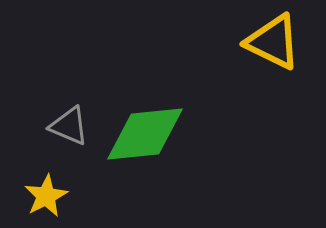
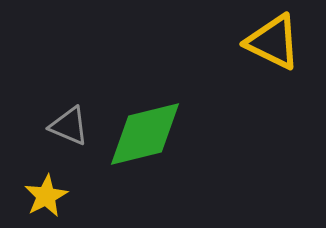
green diamond: rotated 8 degrees counterclockwise
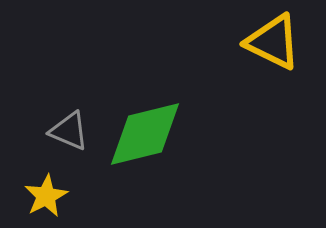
gray triangle: moved 5 px down
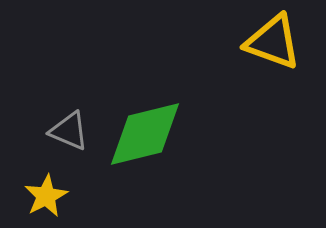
yellow triangle: rotated 6 degrees counterclockwise
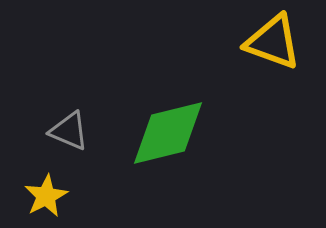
green diamond: moved 23 px right, 1 px up
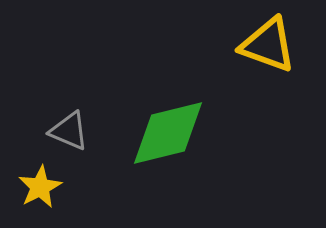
yellow triangle: moved 5 px left, 3 px down
yellow star: moved 6 px left, 9 px up
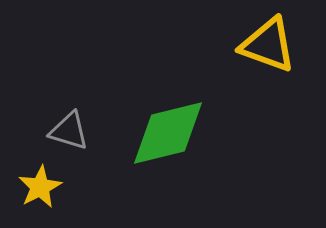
gray triangle: rotated 6 degrees counterclockwise
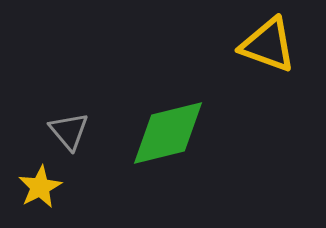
gray triangle: rotated 33 degrees clockwise
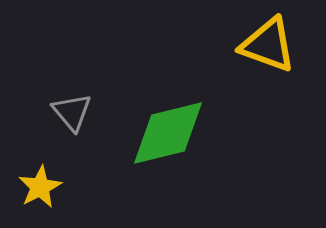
gray triangle: moved 3 px right, 19 px up
